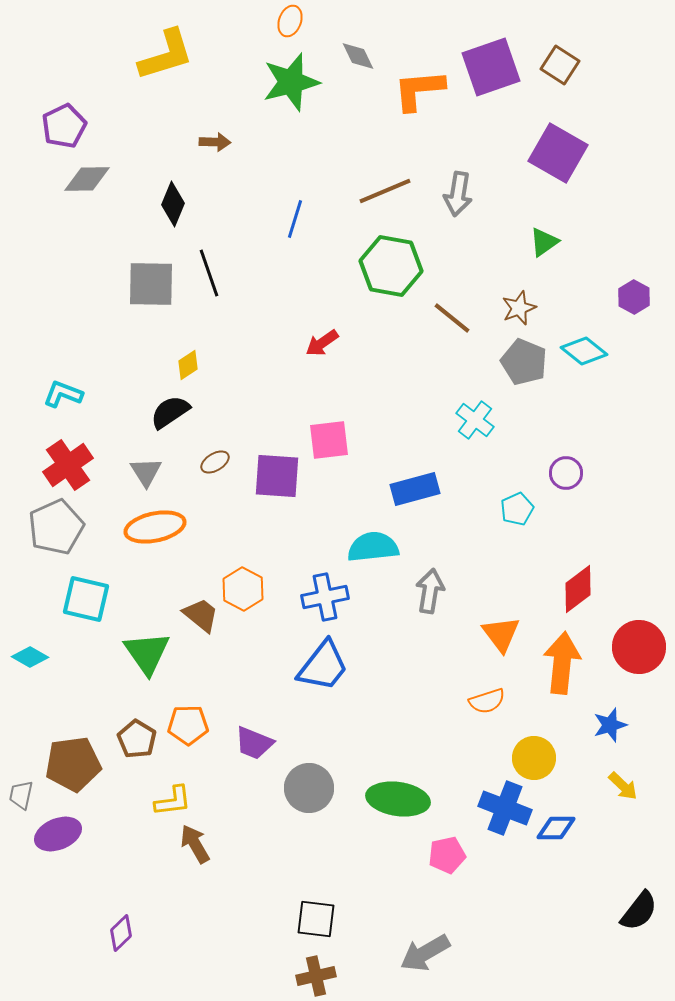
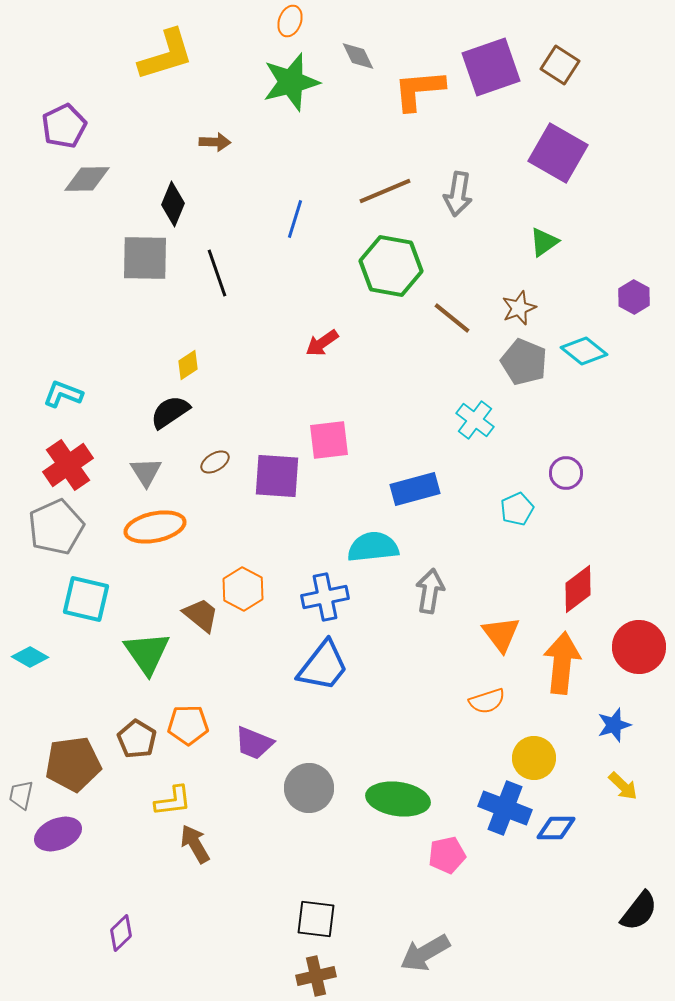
black line at (209, 273): moved 8 px right
gray square at (151, 284): moved 6 px left, 26 px up
blue star at (610, 725): moved 4 px right
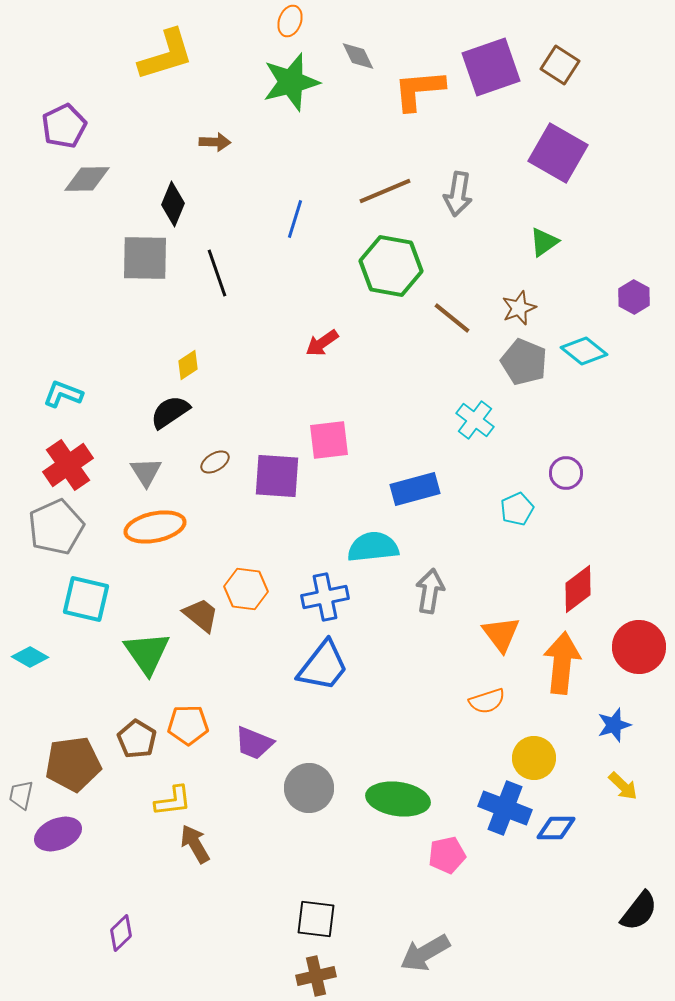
orange hexagon at (243, 589): moved 3 px right; rotated 21 degrees counterclockwise
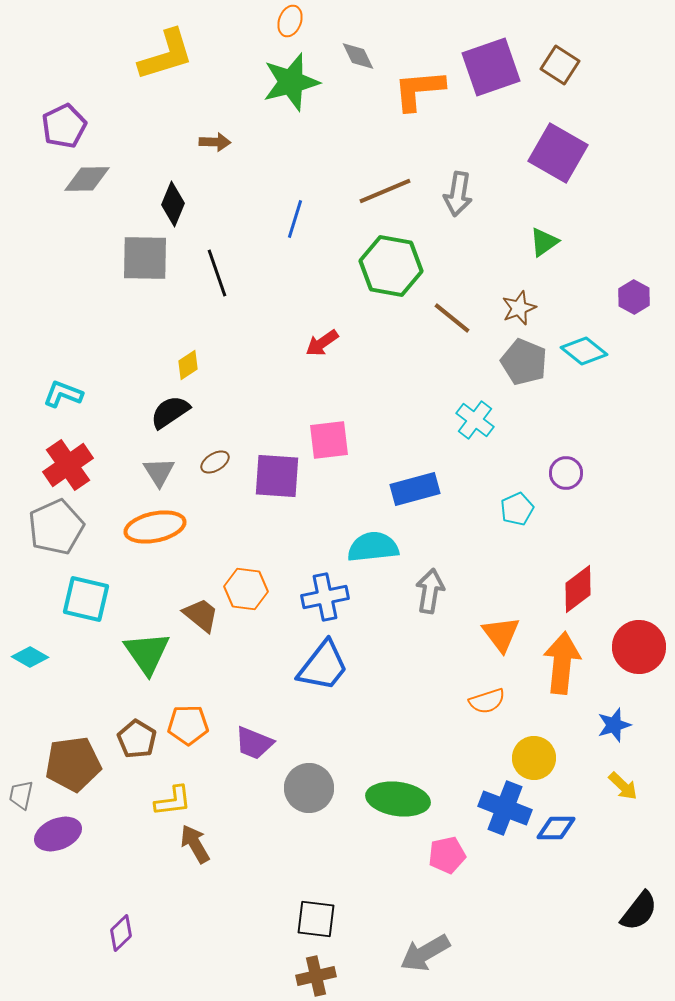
gray triangle at (146, 472): moved 13 px right
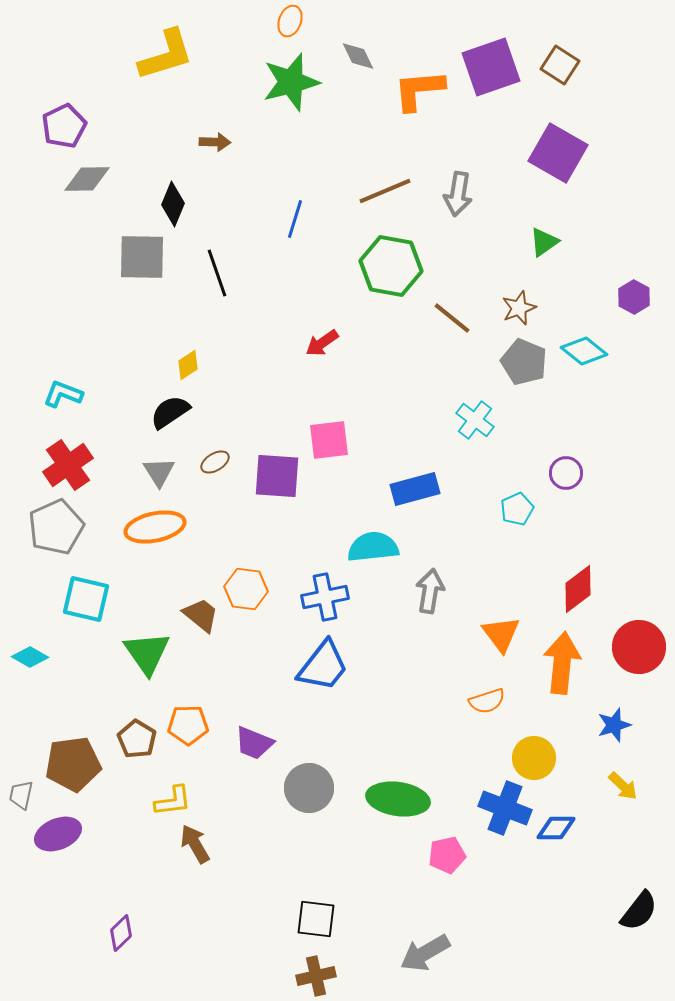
gray square at (145, 258): moved 3 px left, 1 px up
